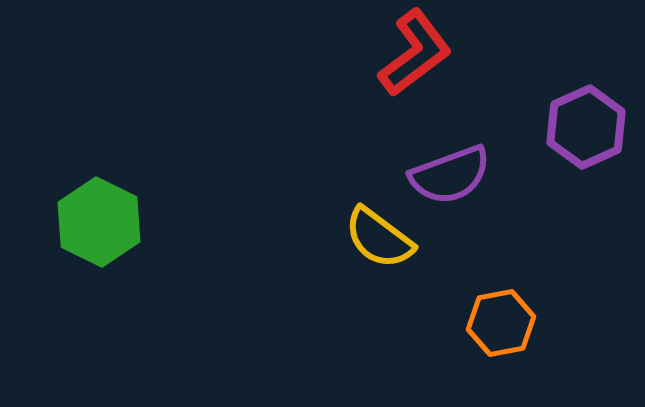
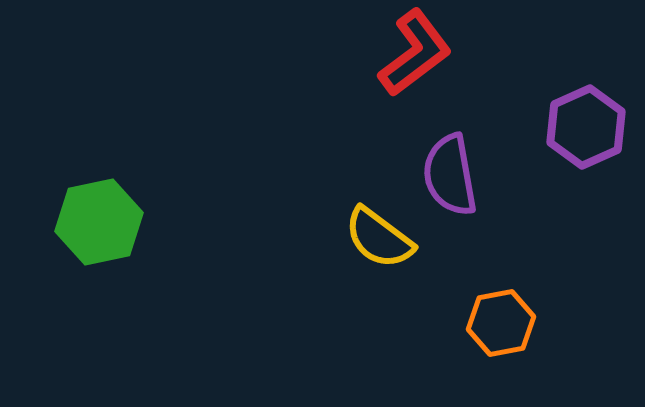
purple semicircle: rotated 100 degrees clockwise
green hexagon: rotated 22 degrees clockwise
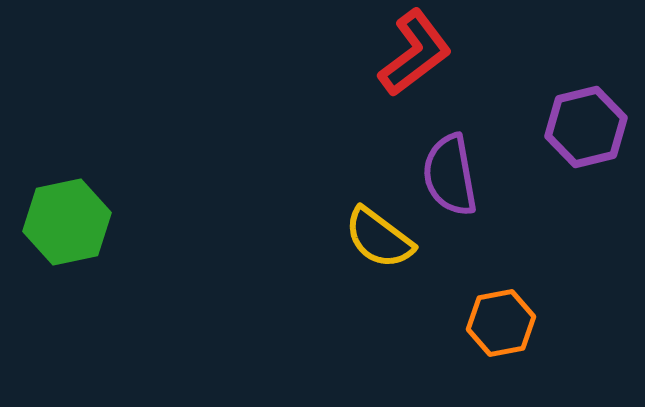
purple hexagon: rotated 10 degrees clockwise
green hexagon: moved 32 px left
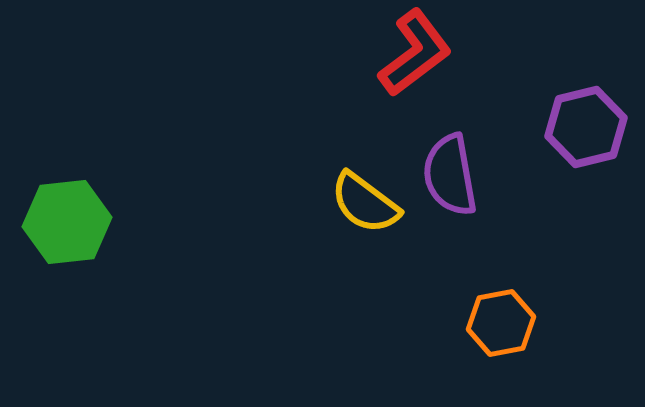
green hexagon: rotated 6 degrees clockwise
yellow semicircle: moved 14 px left, 35 px up
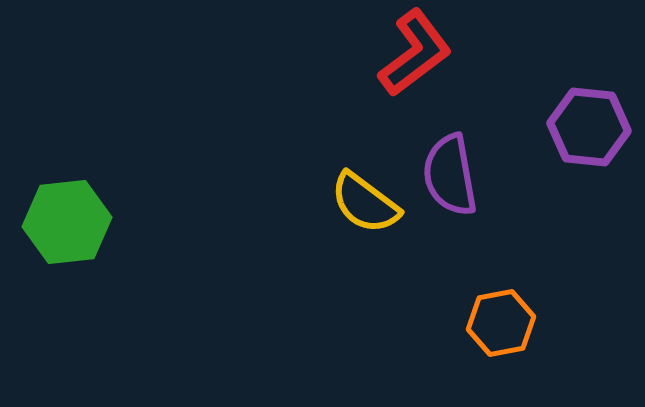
purple hexagon: moved 3 px right; rotated 20 degrees clockwise
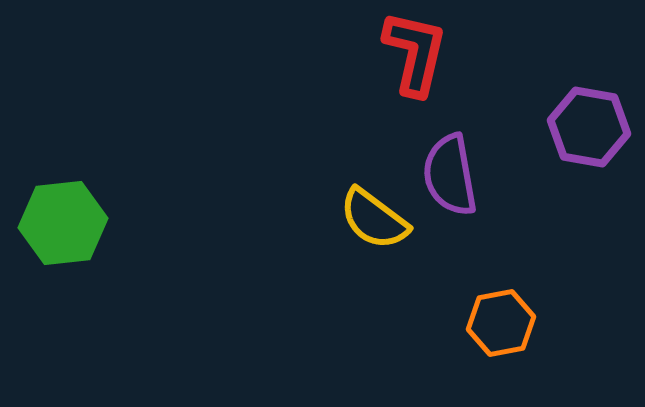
red L-shape: rotated 40 degrees counterclockwise
purple hexagon: rotated 4 degrees clockwise
yellow semicircle: moved 9 px right, 16 px down
green hexagon: moved 4 px left, 1 px down
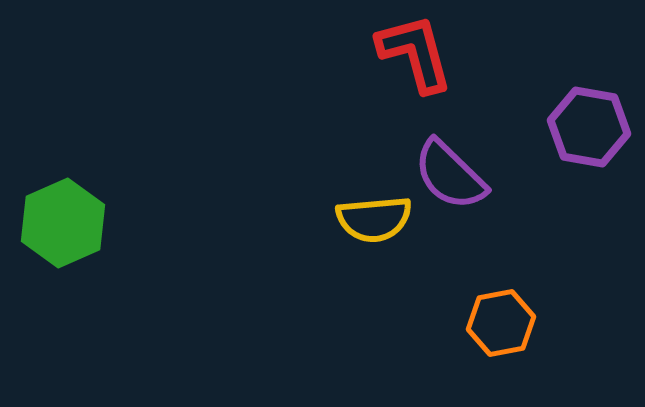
red L-shape: rotated 28 degrees counterclockwise
purple semicircle: rotated 36 degrees counterclockwise
yellow semicircle: rotated 42 degrees counterclockwise
green hexagon: rotated 18 degrees counterclockwise
